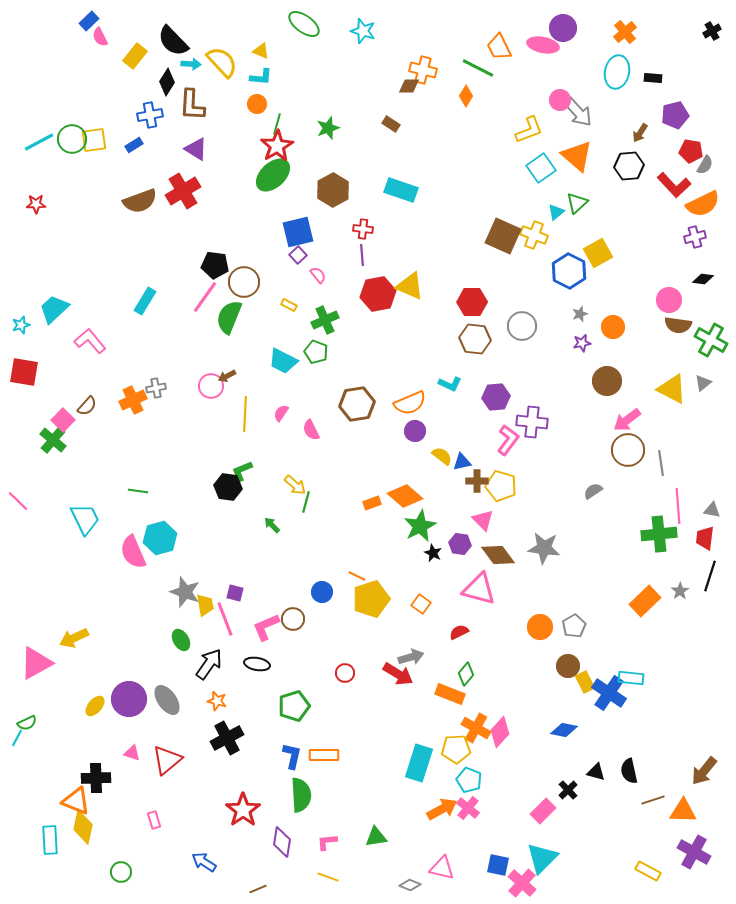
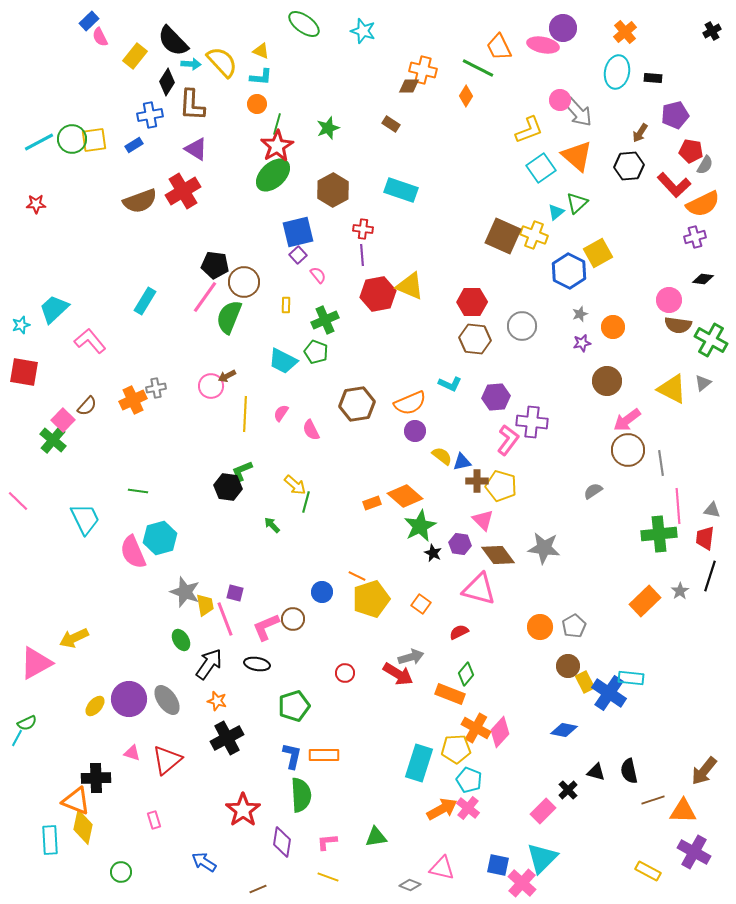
yellow rectangle at (289, 305): moved 3 px left; rotated 63 degrees clockwise
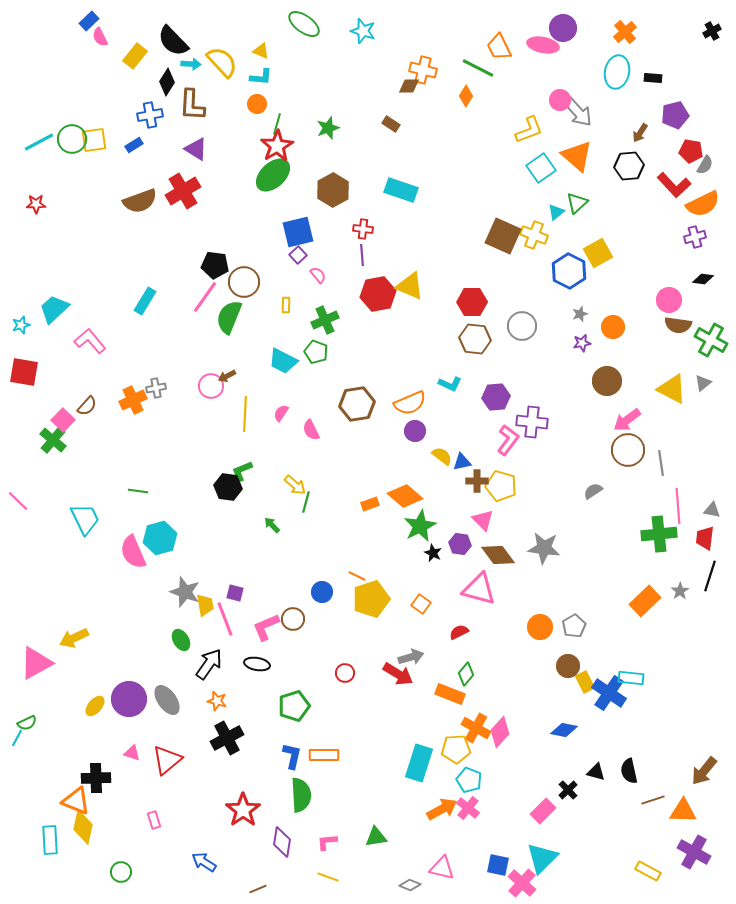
orange rectangle at (372, 503): moved 2 px left, 1 px down
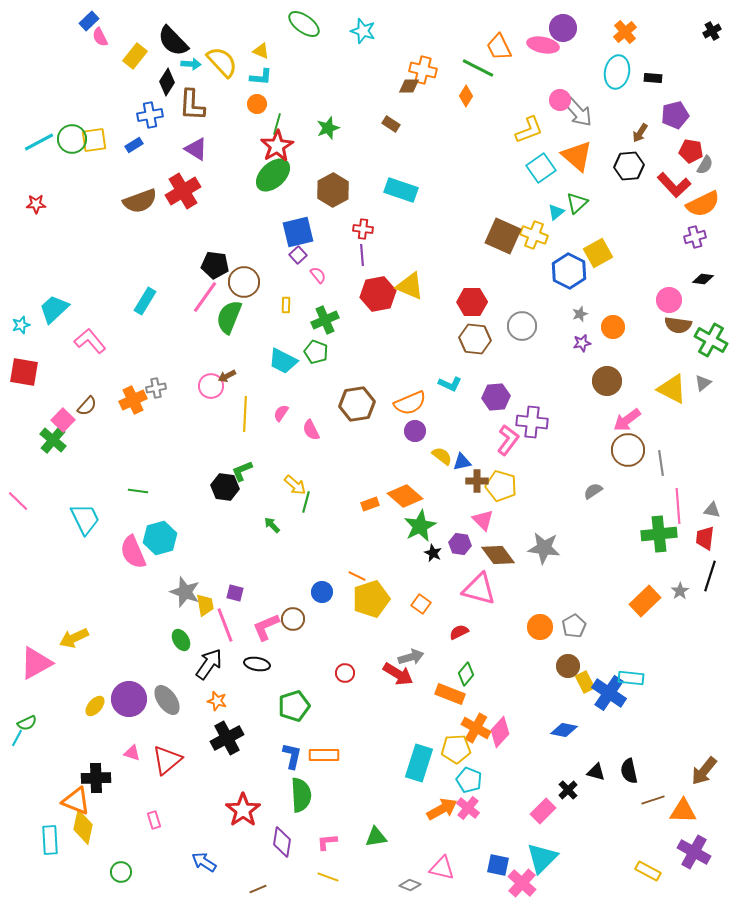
black hexagon at (228, 487): moved 3 px left
pink line at (225, 619): moved 6 px down
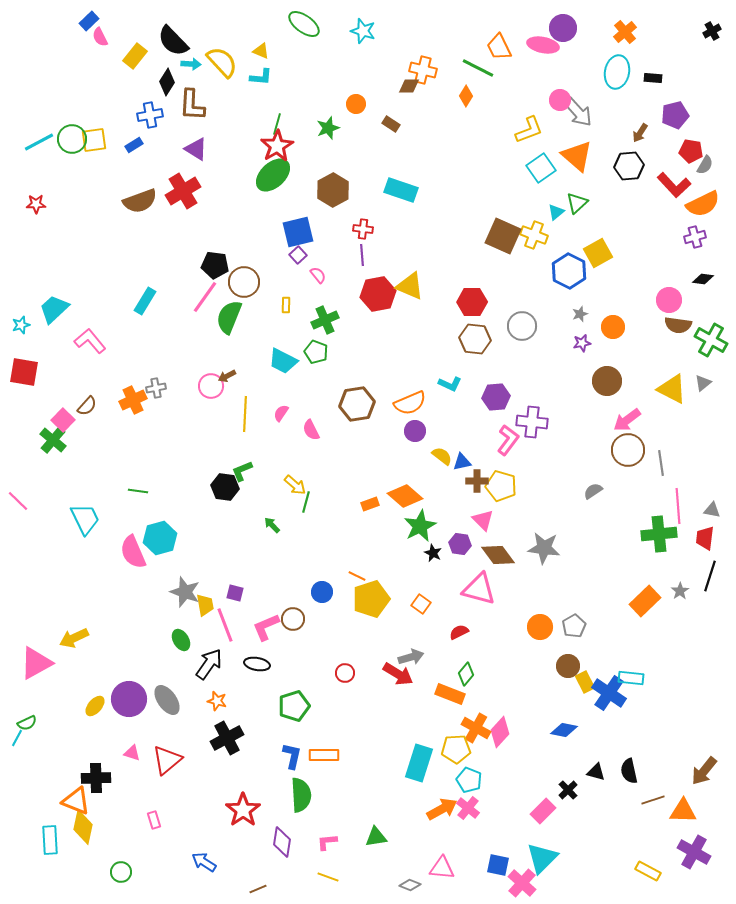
orange circle at (257, 104): moved 99 px right
pink triangle at (442, 868): rotated 8 degrees counterclockwise
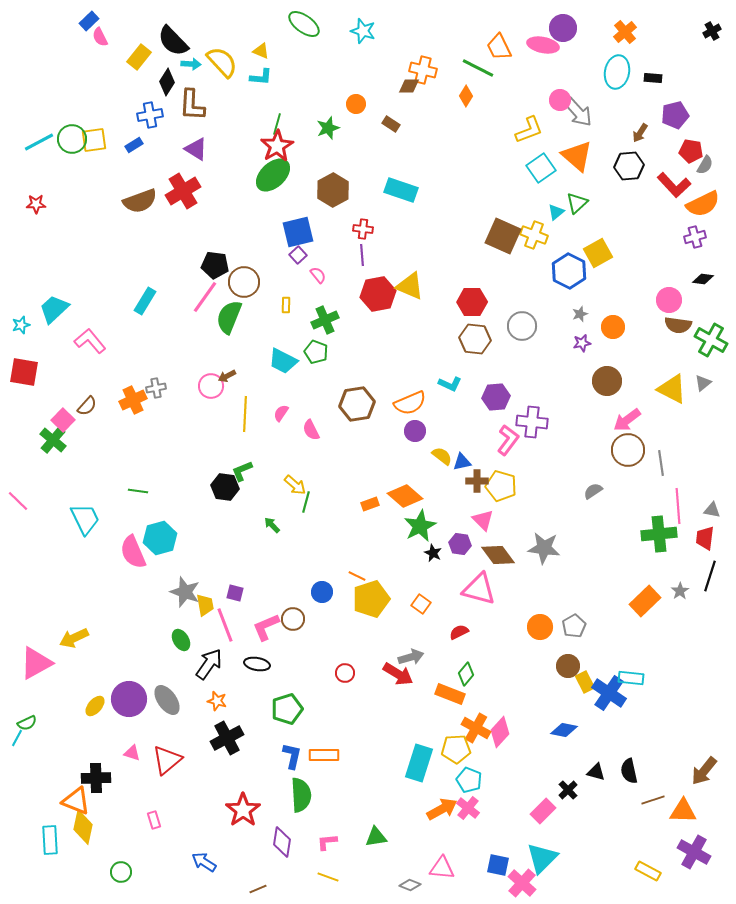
yellow rectangle at (135, 56): moved 4 px right, 1 px down
green pentagon at (294, 706): moved 7 px left, 3 px down
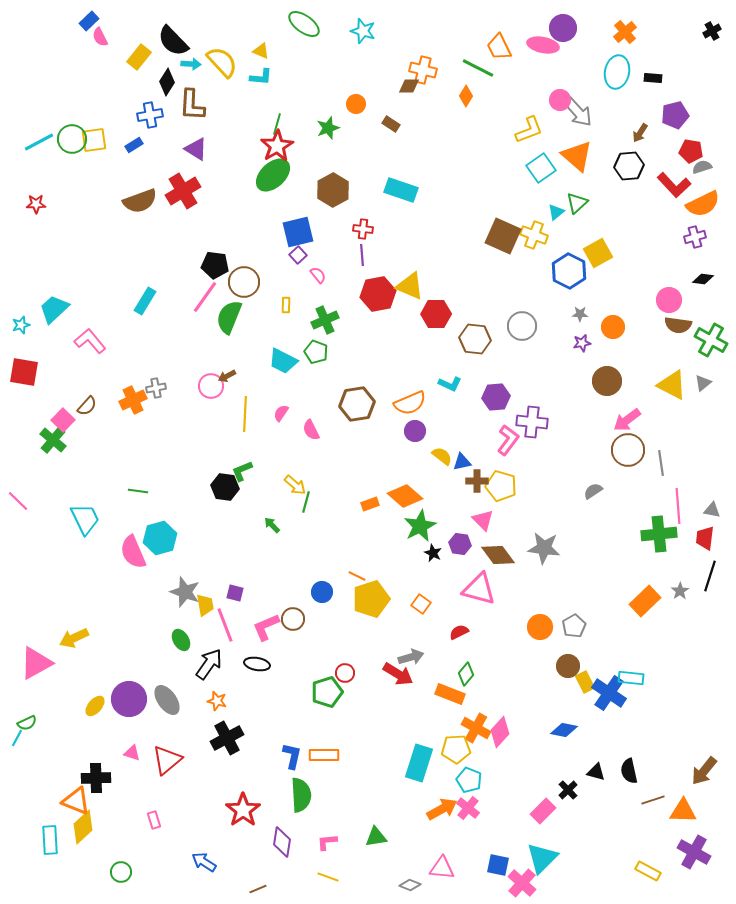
gray semicircle at (705, 165): moved 3 px left, 2 px down; rotated 138 degrees counterclockwise
red hexagon at (472, 302): moved 36 px left, 12 px down
gray star at (580, 314): rotated 21 degrees clockwise
yellow triangle at (672, 389): moved 4 px up
green pentagon at (287, 709): moved 40 px right, 17 px up
yellow diamond at (83, 827): rotated 36 degrees clockwise
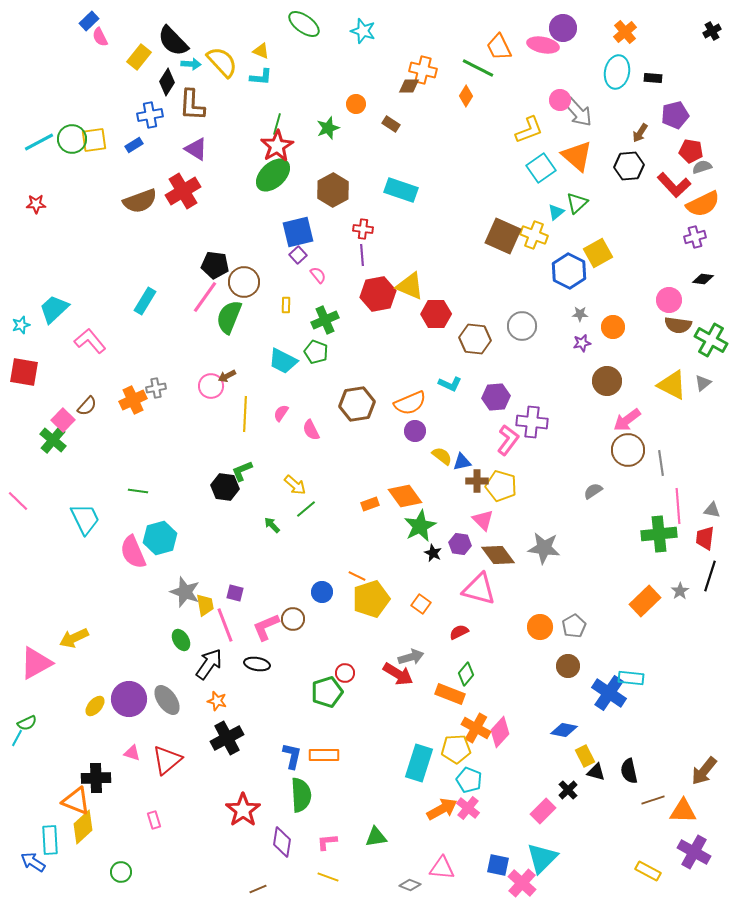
orange diamond at (405, 496): rotated 12 degrees clockwise
green line at (306, 502): moved 7 px down; rotated 35 degrees clockwise
yellow rectangle at (585, 682): moved 74 px down
blue arrow at (204, 862): moved 171 px left
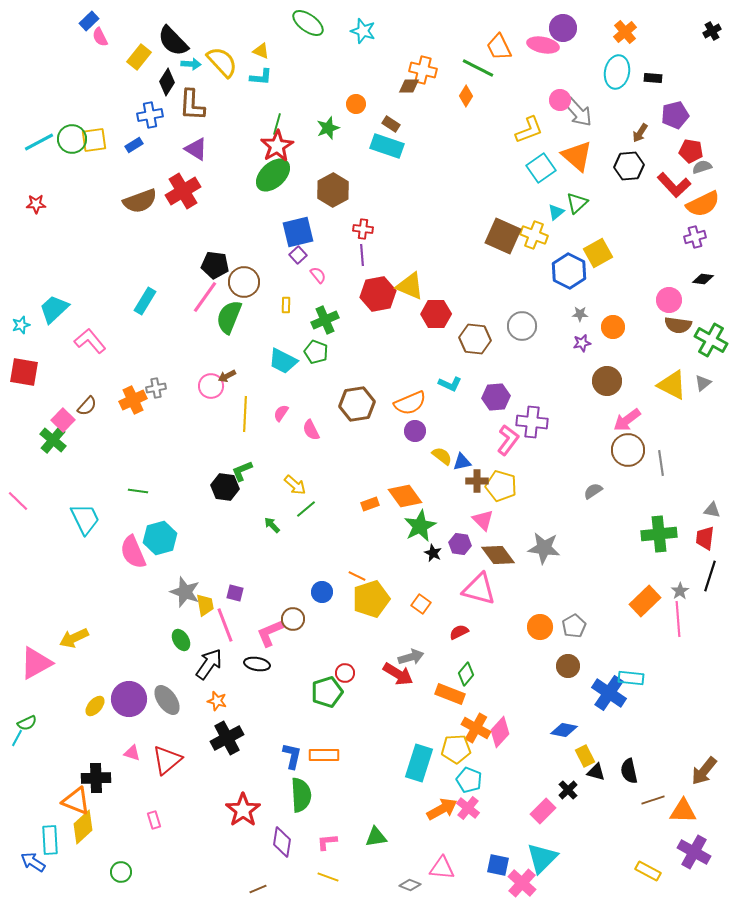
green ellipse at (304, 24): moved 4 px right, 1 px up
cyan rectangle at (401, 190): moved 14 px left, 44 px up
pink line at (678, 506): moved 113 px down
pink L-shape at (266, 627): moved 4 px right, 6 px down
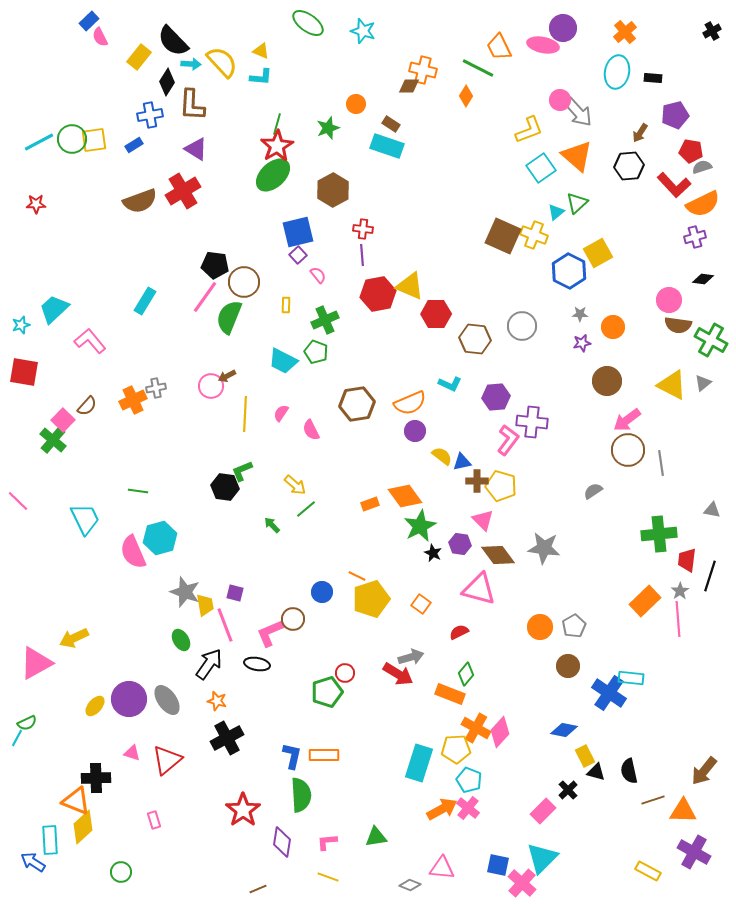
red trapezoid at (705, 538): moved 18 px left, 22 px down
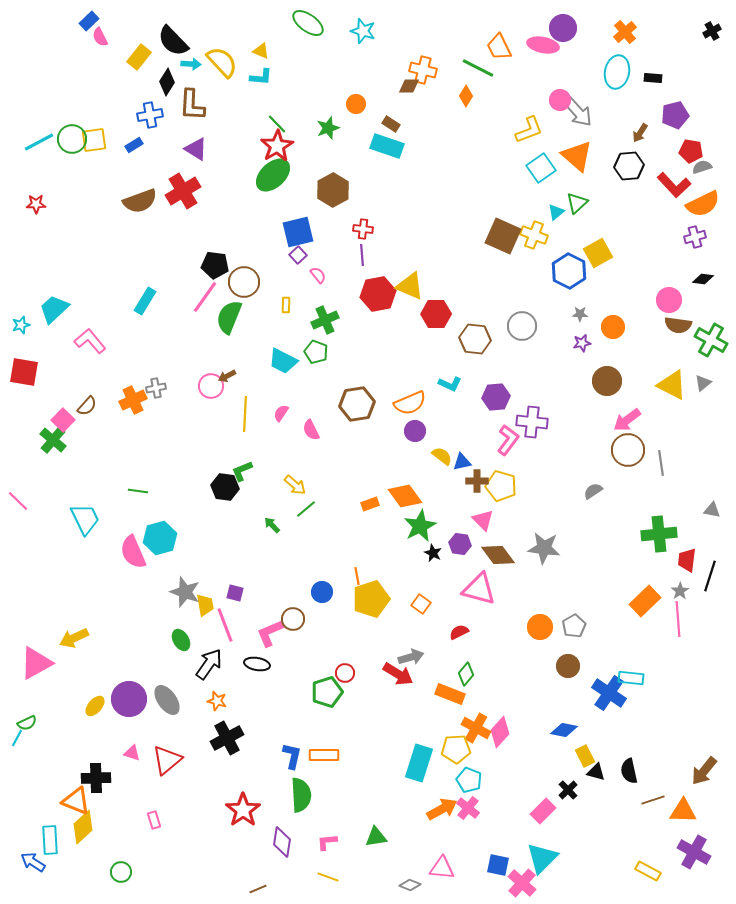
green line at (277, 124): rotated 60 degrees counterclockwise
orange line at (357, 576): rotated 54 degrees clockwise
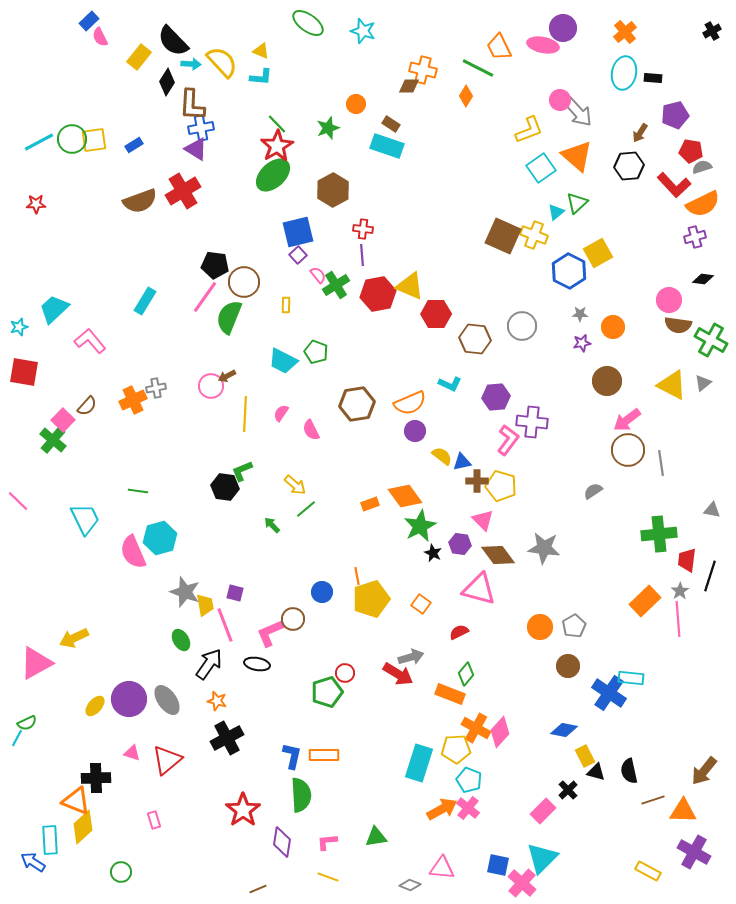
cyan ellipse at (617, 72): moved 7 px right, 1 px down
blue cross at (150, 115): moved 51 px right, 13 px down
green cross at (325, 320): moved 11 px right, 35 px up; rotated 8 degrees counterclockwise
cyan star at (21, 325): moved 2 px left, 2 px down
